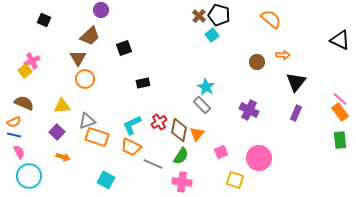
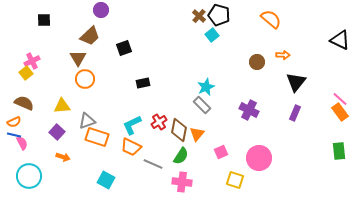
black square at (44, 20): rotated 24 degrees counterclockwise
yellow square at (25, 71): moved 1 px right, 2 px down
cyan star at (206, 87): rotated 18 degrees clockwise
purple rectangle at (296, 113): moved 1 px left
green rectangle at (340, 140): moved 1 px left, 11 px down
pink semicircle at (19, 152): moved 3 px right, 9 px up
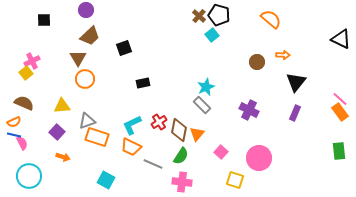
purple circle at (101, 10): moved 15 px left
black triangle at (340, 40): moved 1 px right, 1 px up
pink square at (221, 152): rotated 24 degrees counterclockwise
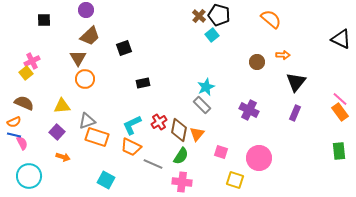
pink square at (221, 152): rotated 24 degrees counterclockwise
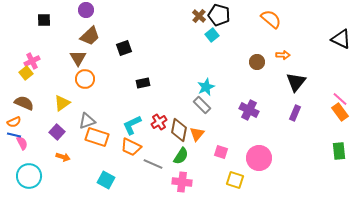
yellow triangle at (62, 106): moved 3 px up; rotated 30 degrees counterclockwise
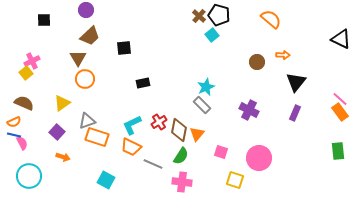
black square at (124, 48): rotated 14 degrees clockwise
green rectangle at (339, 151): moved 1 px left
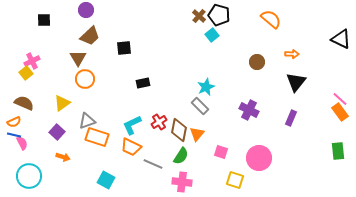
orange arrow at (283, 55): moved 9 px right, 1 px up
gray rectangle at (202, 105): moved 2 px left, 1 px down
purple rectangle at (295, 113): moved 4 px left, 5 px down
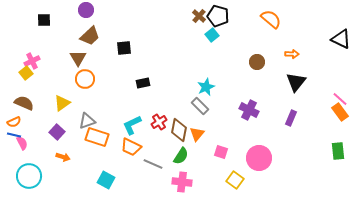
black pentagon at (219, 15): moved 1 px left, 1 px down
yellow square at (235, 180): rotated 18 degrees clockwise
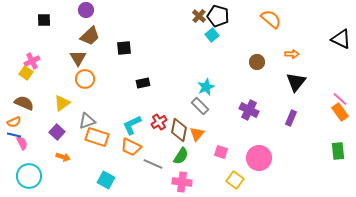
yellow square at (26, 73): rotated 16 degrees counterclockwise
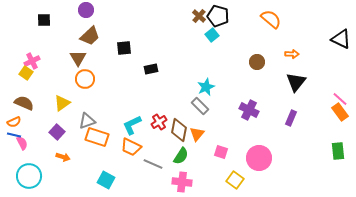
black rectangle at (143, 83): moved 8 px right, 14 px up
